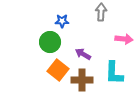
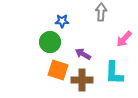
pink arrow: rotated 126 degrees clockwise
orange square: rotated 20 degrees counterclockwise
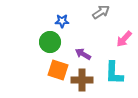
gray arrow: rotated 54 degrees clockwise
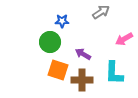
pink arrow: rotated 18 degrees clockwise
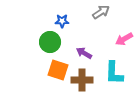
purple arrow: moved 1 px right, 1 px up
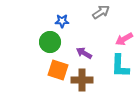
cyan L-shape: moved 6 px right, 7 px up
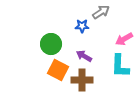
blue star: moved 20 px right, 5 px down
green circle: moved 1 px right, 2 px down
purple arrow: moved 3 px down
orange square: rotated 10 degrees clockwise
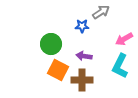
purple arrow: rotated 21 degrees counterclockwise
cyan L-shape: rotated 25 degrees clockwise
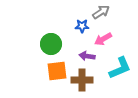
pink arrow: moved 21 px left
purple arrow: moved 3 px right
cyan L-shape: moved 2 px down; rotated 140 degrees counterclockwise
orange square: moved 1 px left, 1 px down; rotated 35 degrees counterclockwise
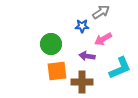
brown cross: moved 2 px down
